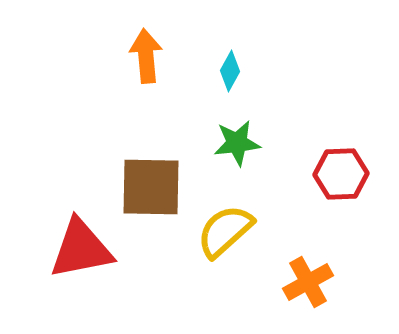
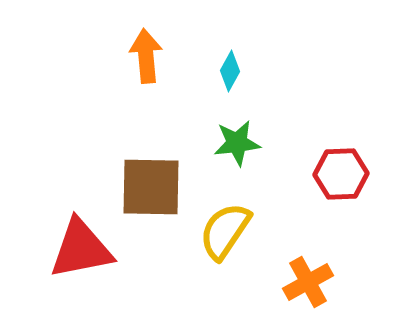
yellow semicircle: rotated 14 degrees counterclockwise
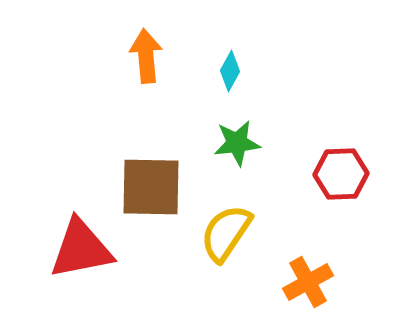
yellow semicircle: moved 1 px right, 2 px down
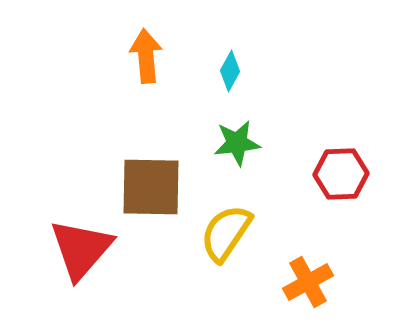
red triangle: rotated 38 degrees counterclockwise
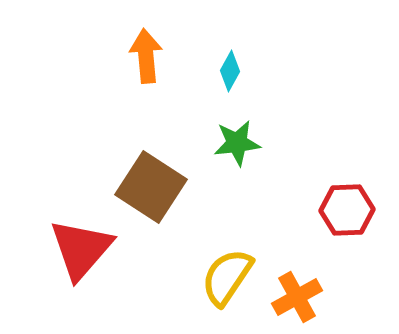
red hexagon: moved 6 px right, 36 px down
brown square: rotated 32 degrees clockwise
yellow semicircle: moved 1 px right, 44 px down
orange cross: moved 11 px left, 15 px down
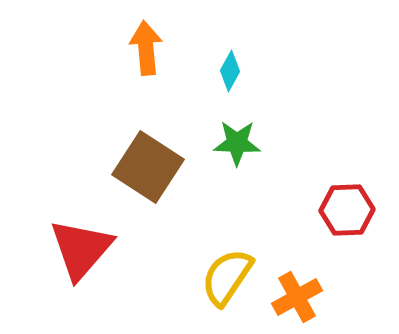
orange arrow: moved 8 px up
green star: rotated 9 degrees clockwise
brown square: moved 3 px left, 20 px up
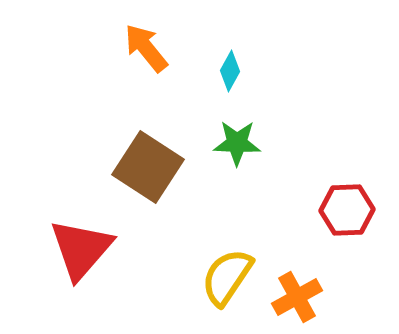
orange arrow: rotated 34 degrees counterclockwise
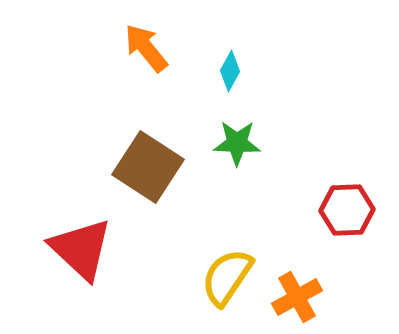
red triangle: rotated 28 degrees counterclockwise
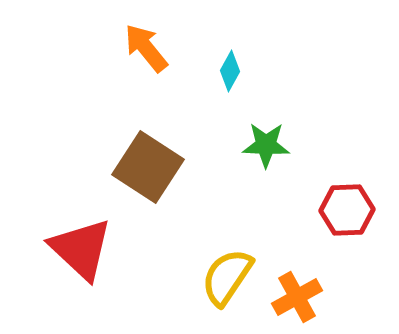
green star: moved 29 px right, 2 px down
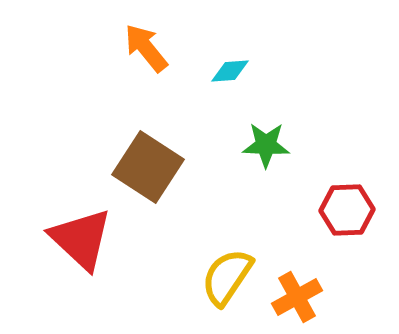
cyan diamond: rotated 57 degrees clockwise
red triangle: moved 10 px up
